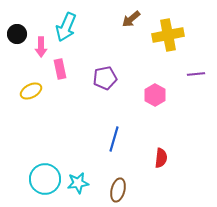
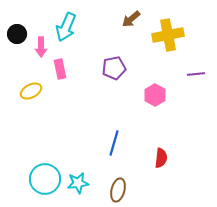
purple pentagon: moved 9 px right, 10 px up
blue line: moved 4 px down
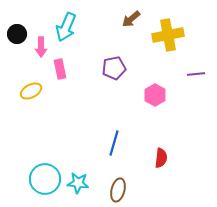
cyan star: rotated 15 degrees clockwise
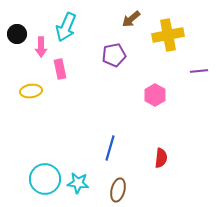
purple pentagon: moved 13 px up
purple line: moved 3 px right, 3 px up
yellow ellipse: rotated 20 degrees clockwise
blue line: moved 4 px left, 5 px down
